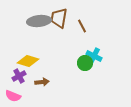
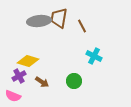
green circle: moved 11 px left, 18 px down
brown arrow: rotated 40 degrees clockwise
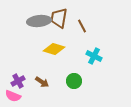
yellow diamond: moved 26 px right, 12 px up
purple cross: moved 1 px left, 5 px down
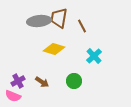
cyan cross: rotated 21 degrees clockwise
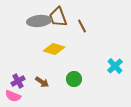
brown trapezoid: moved 1 px left, 1 px up; rotated 30 degrees counterclockwise
cyan cross: moved 21 px right, 10 px down
green circle: moved 2 px up
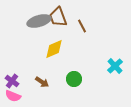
gray ellipse: rotated 10 degrees counterclockwise
yellow diamond: rotated 40 degrees counterclockwise
purple cross: moved 6 px left; rotated 24 degrees counterclockwise
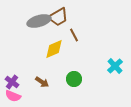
brown trapezoid: rotated 100 degrees counterclockwise
brown line: moved 8 px left, 9 px down
purple cross: moved 1 px down
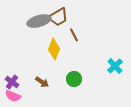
yellow diamond: rotated 45 degrees counterclockwise
